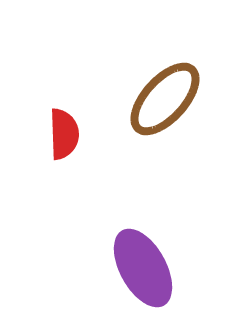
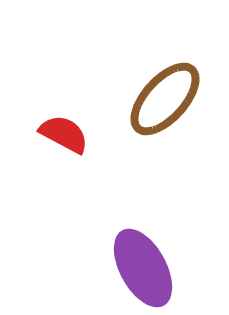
red semicircle: rotated 60 degrees counterclockwise
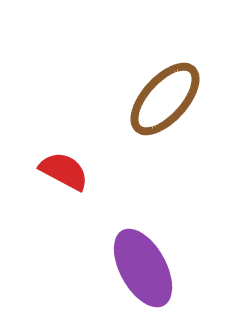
red semicircle: moved 37 px down
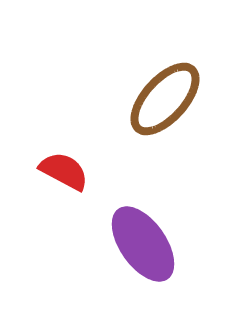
purple ellipse: moved 24 px up; rotated 6 degrees counterclockwise
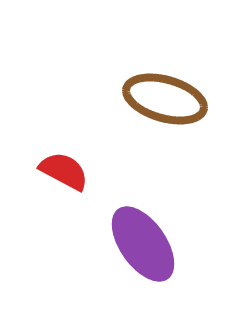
brown ellipse: rotated 64 degrees clockwise
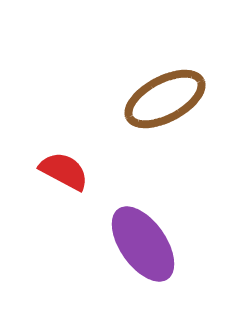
brown ellipse: rotated 44 degrees counterclockwise
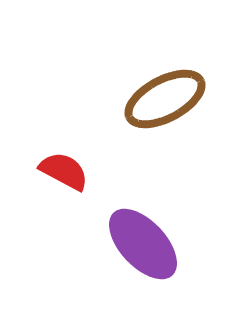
purple ellipse: rotated 8 degrees counterclockwise
